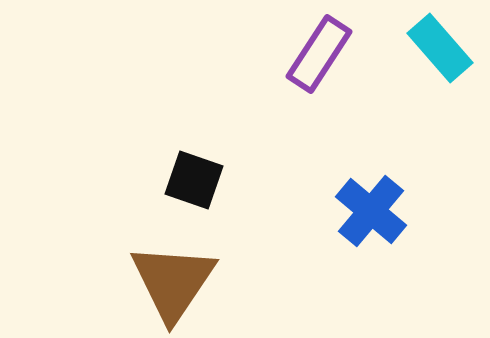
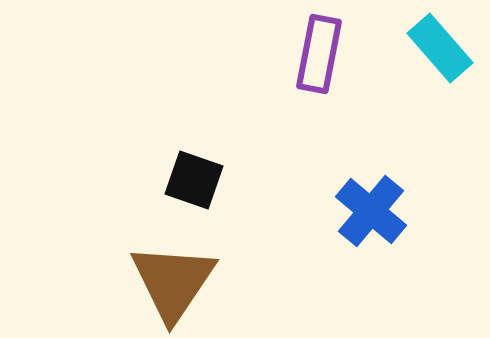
purple rectangle: rotated 22 degrees counterclockwise
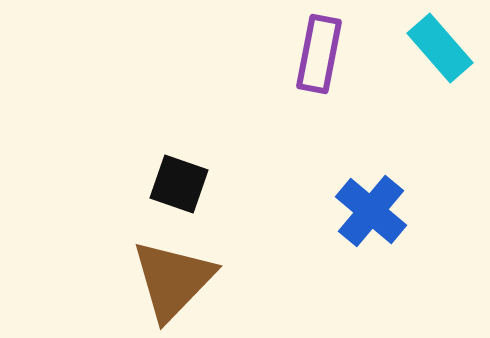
black square: moved 15 px left, 4 px down
brown triangle: moved 2 px up; rotated 10 degrees clockwise
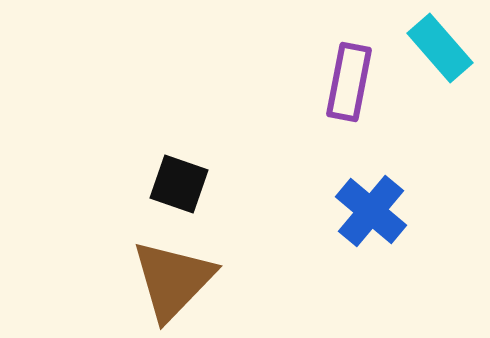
purple rectangle: moved 30 px right, 28 px down
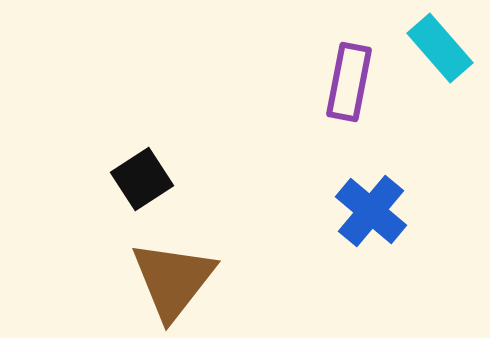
black square: moved 37 px left, 5 px up; rotated 38 degrees clockwise
brown triangle: rotated 6 degrees counterclockwise
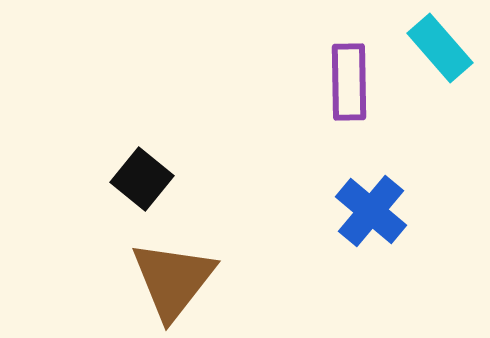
purple rectangle: rotated 12 degrees counterclockwise
black square: rotated 18 degrees counterclockwise
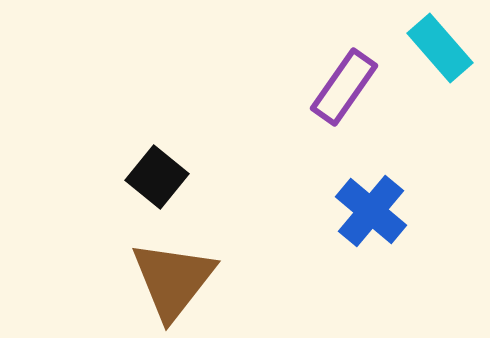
purple rectangle: moved 5 px left, 5 px down; rotated 36 degrees clockwise
black square: moved 15 px right, 2 px up
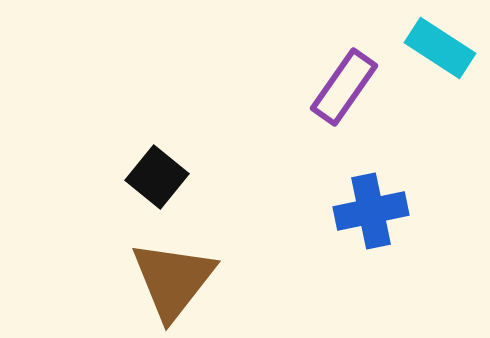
cyan rectangle: rotated 16 degrees counterclockwise
blue cross: rotated 38 degrees clockwise
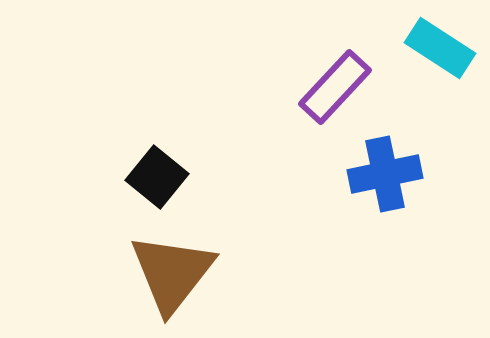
purple rectangle: moved 9 px left; rotated 8 degrees clockwise
blue cross: moved 14 px right, 37 px up
brown triangle: moved 1 px left, 7 px up
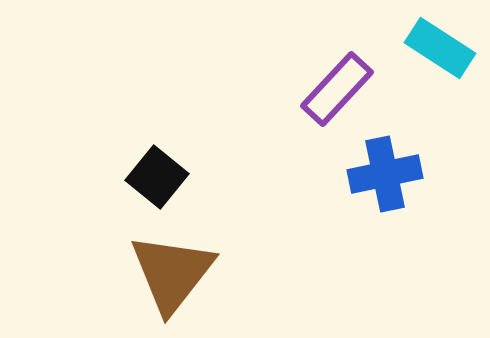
purple rectangle: moved 2 px right, 2 px down
